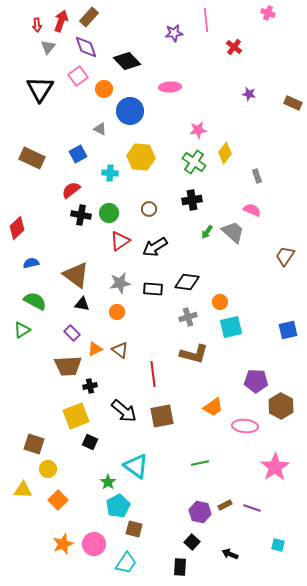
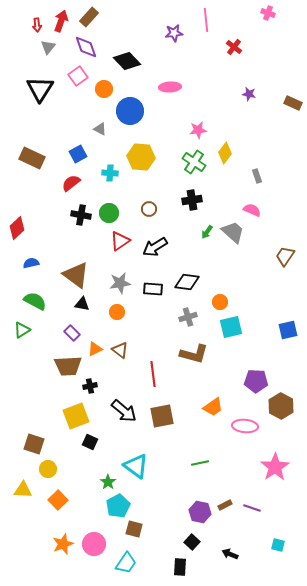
red semicircle at (71, 190): moved 7 px up
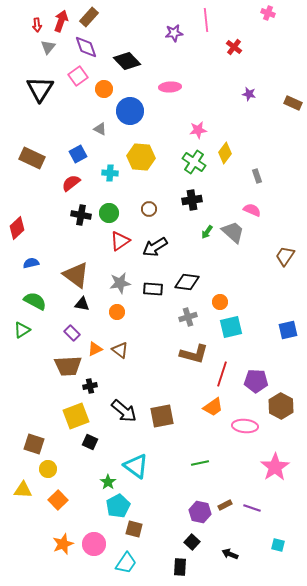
red line at (153, 374): moved 69 px right; rotated 25 degrees clockwise
